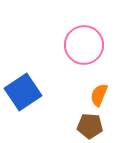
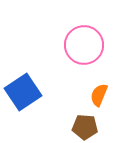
brown pentagon: moved 5 px left, 1 px down
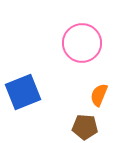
pink circle: moved 2 px left, 2 px up
blue square: rotated 12 degrees clockwise
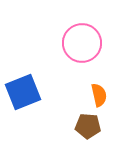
orange semicircle: rotated 145 degrees clockwise
brown pentagon: moved 3 px right, 1 px up
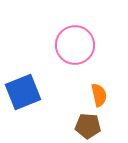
pink circle: moved 7 px left, 2 px down
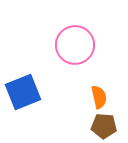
orange semicircle: moved 2 px down
brown pentagon: moved 16 px right
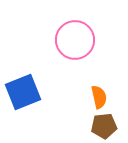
pink circle: moved 5 px up
brown pentagon: rotated 10 degrees counterclockwise
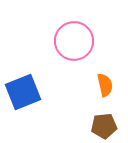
pink circle: moved 1 px left, 1 px down
orange semicircle: moved 6 px right, 12 px up
